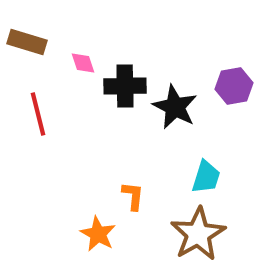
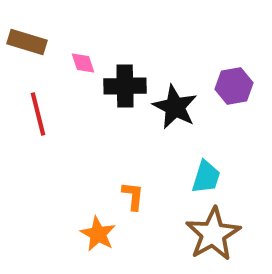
brown star: moved 15 px right
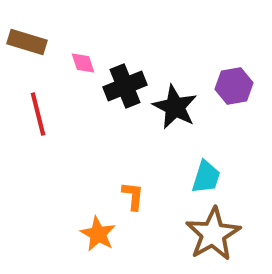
black cross: rotated 21 degrees counterclockwise
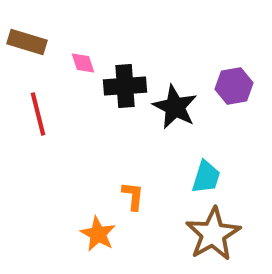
black cross: rotated 18 degrees clockwise
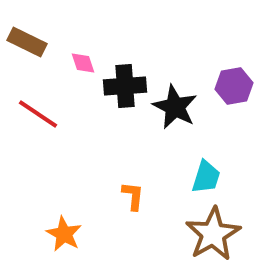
brown rectangle: rotated 9 degrees clockwise
red line: rotated 42 degrees counterclockwise
orange star: moved 34 px left
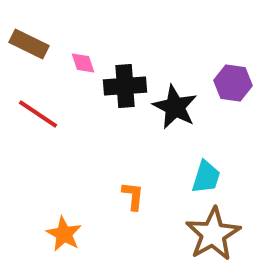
brown rectangle: moved 2 px right, 2 px down
purple hexagon: moved 1 px left, 3 px up; rotated 18 degrees clockwise
